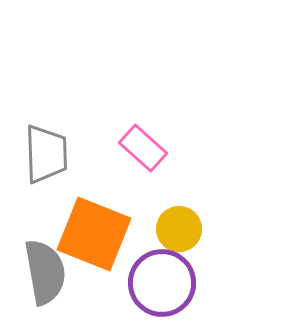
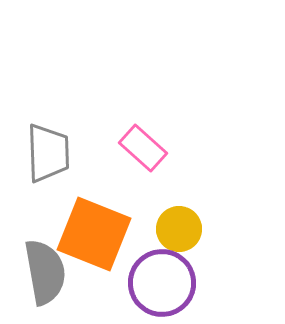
gray trapezoid: moved 2 px right, 1 px up
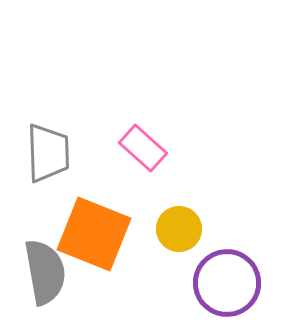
purple circle: moved 65 px right
